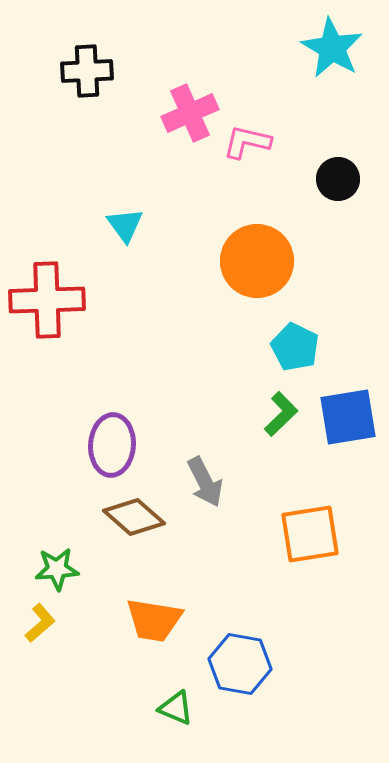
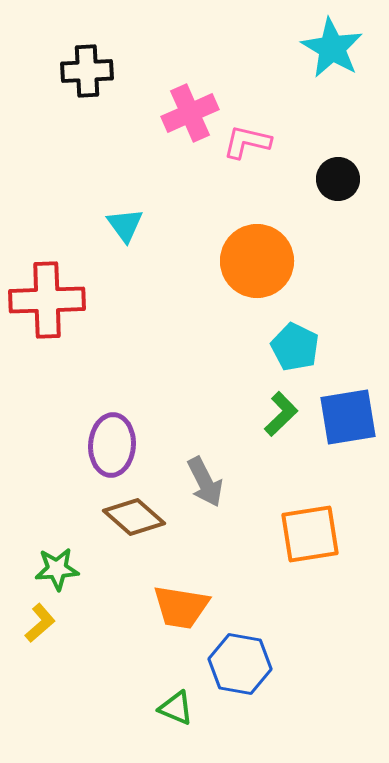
orange trapezoid: moved 27 px right, 13 px up
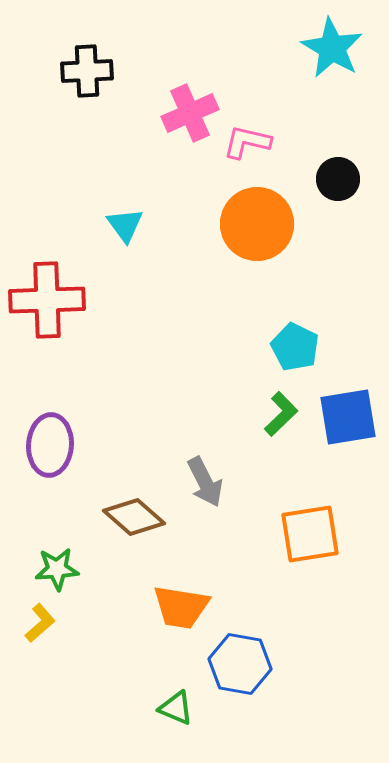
orange circle: moved 37 px up
purple ellipse: moved 62 px left
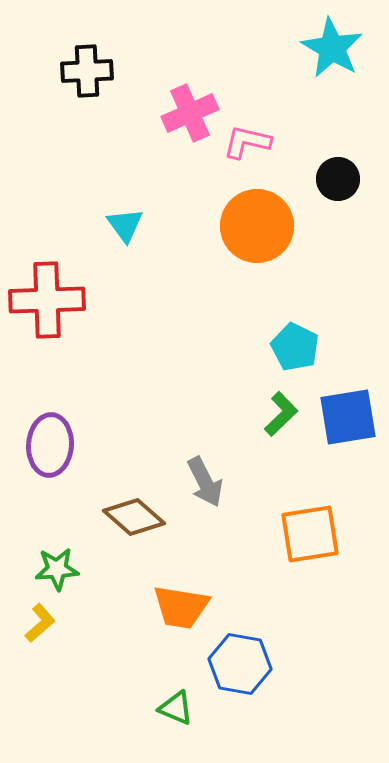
orange circle: moved 2 px down
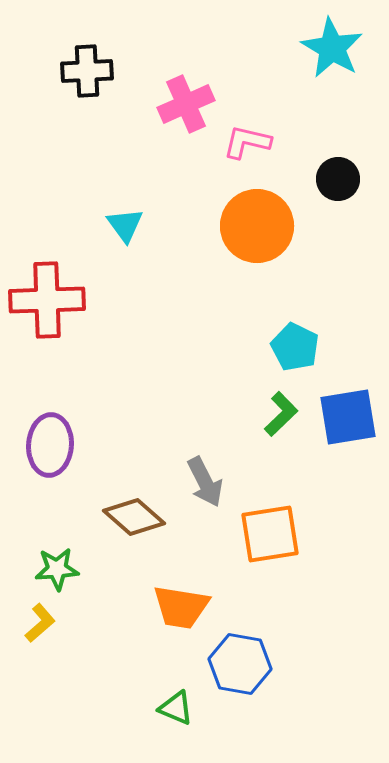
pink cross: moved 4 px left, 9 px up
orange square: moved 40 px left
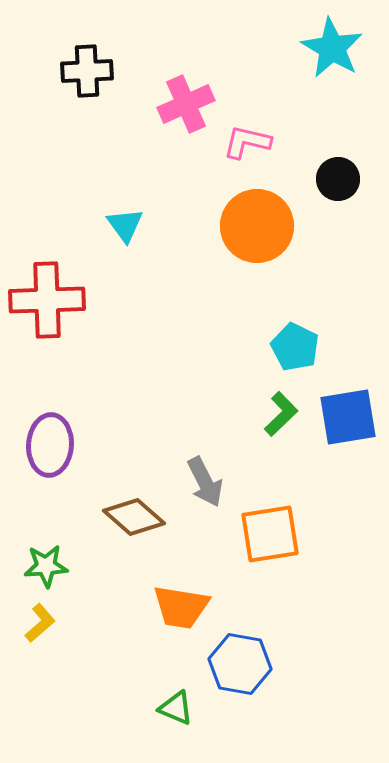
green star: moved 11 px left, 3 px up
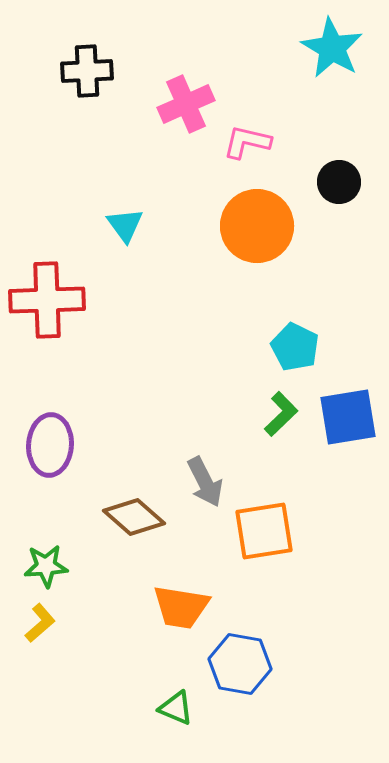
black circle: moved 1 px right, 3 px down
orange square: moved 6 px left, 3 px up
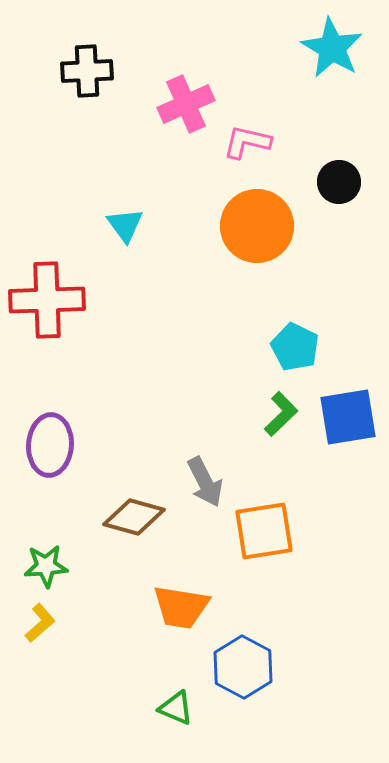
brown diamond: rotated 26 degrees counterclockwise
blue hexagon: moved 3 px right, 3 px down; rotated 18 degrees clockwise
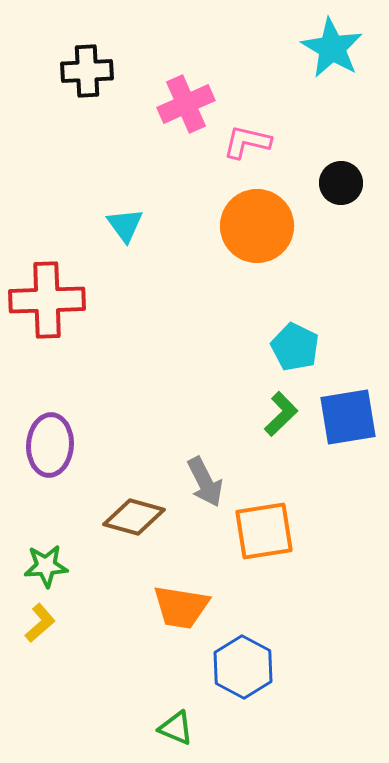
black circle: moved 2 px right, 1 px down
green triangle: moved 20 px down
